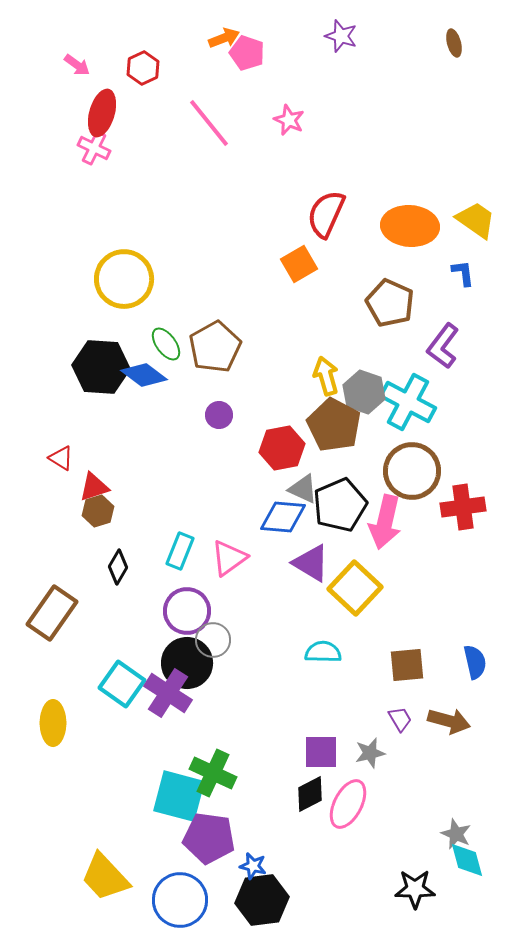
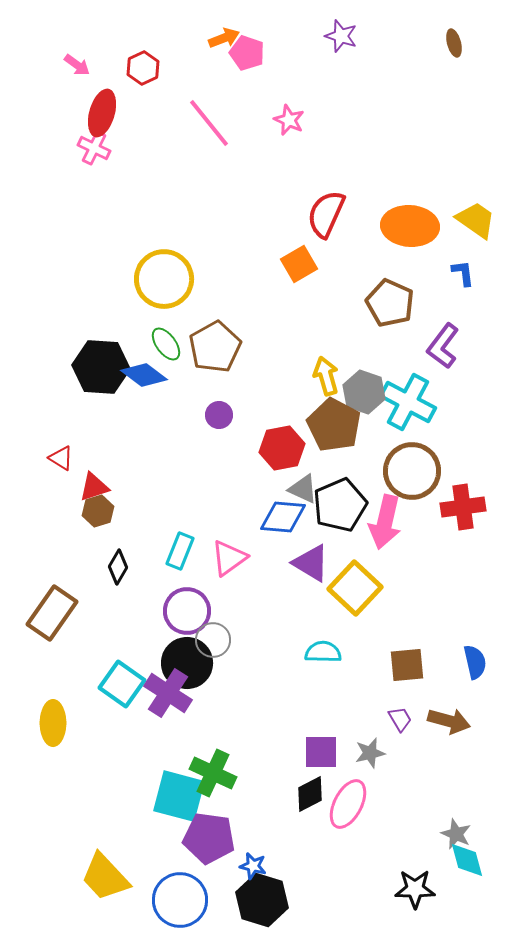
yellow circle at (124, 279): moved 40 px right
black hexagon at (262, 900): rotated 24 degrees clockwise
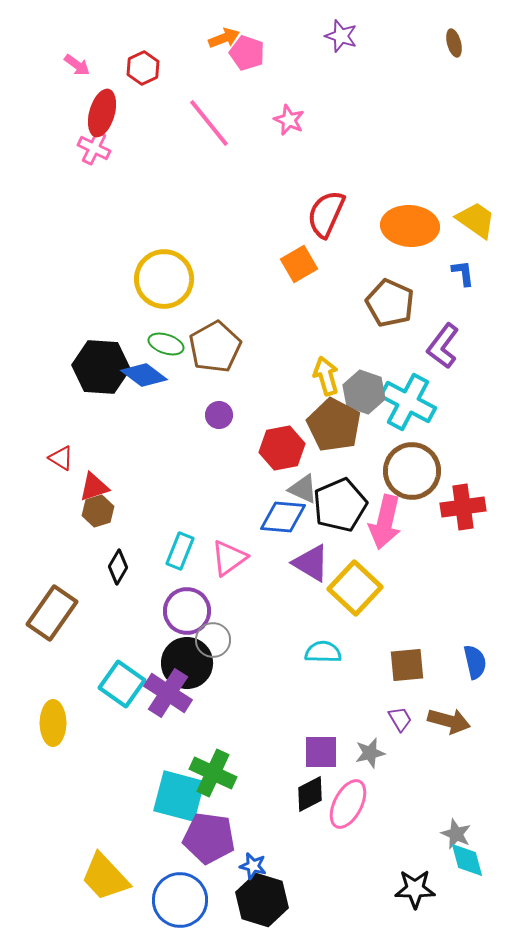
green ellipse at (166, 344): rotated 36 degrees counterclockwise
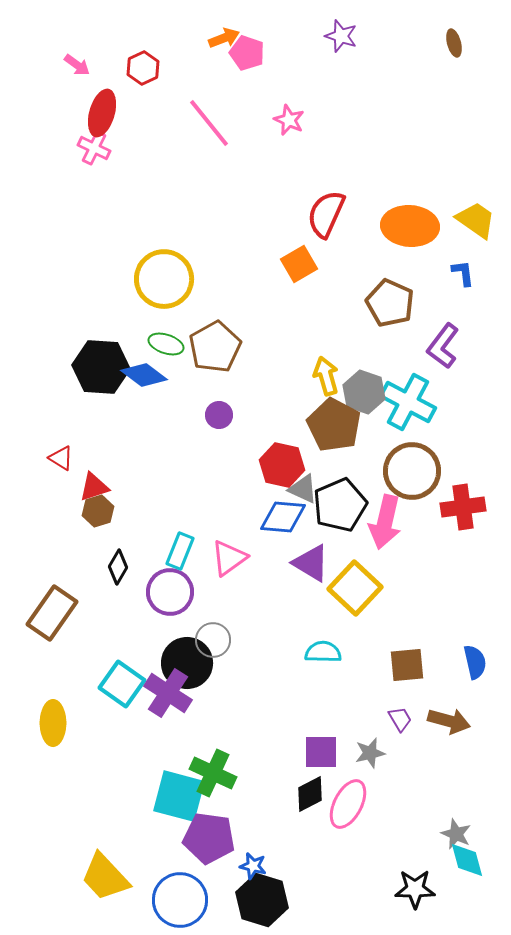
red hexagon at (282, 448): moved 17 px down; rotated 24 degrees clockwise
purple circle at (187, 611): moved 17 px left, 19 px up
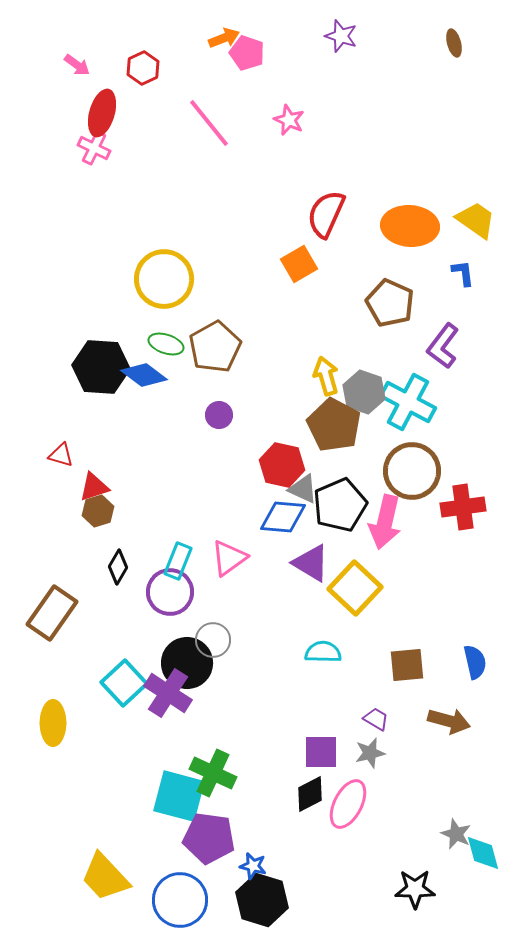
red triangle at (61, 458): moved 3 px up; rotated 16 degrees counterclockwise
cyan rectangle at (180, 551): moved 2 px left, 10 px down
cyan square at (122, 684): moved 2 px right, 1 px up; rotated 12 degrees clockwise
purple trapezoid at (400, 719): moved 24 px left; rotated 28 degrees counterclockwise
cyan diamond at (467, 860): moved 16 px right, 7 px up
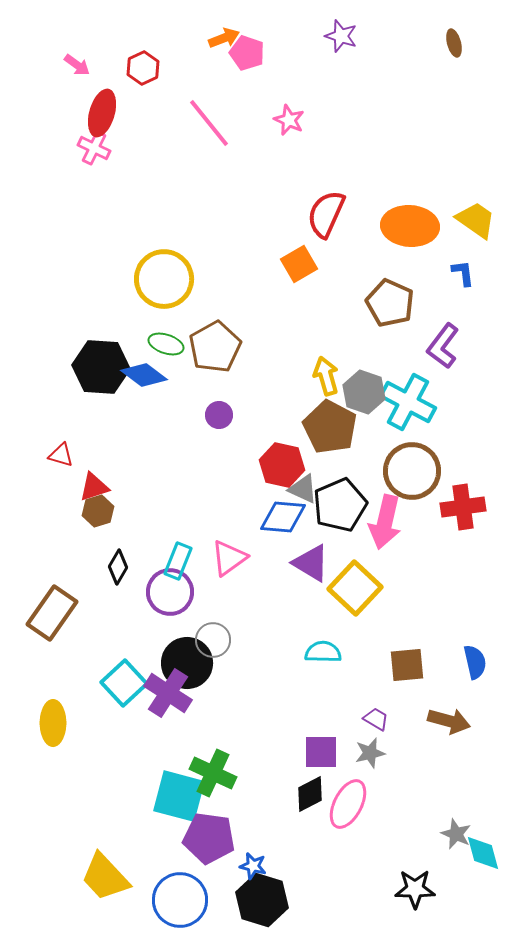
brown pentagon at (334, 425): moved 4 px left, 2 px down
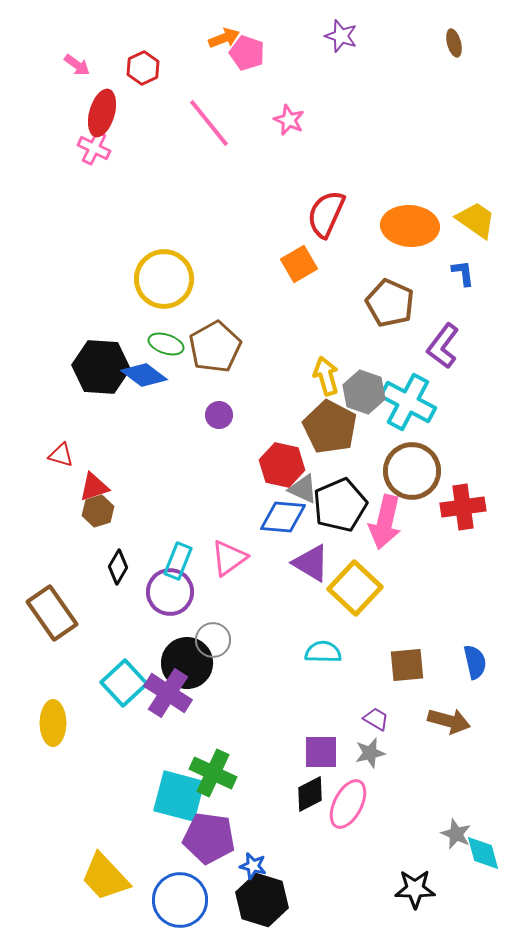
brown rectangle at (52, 613): rotated 70 degrees counterclockwise
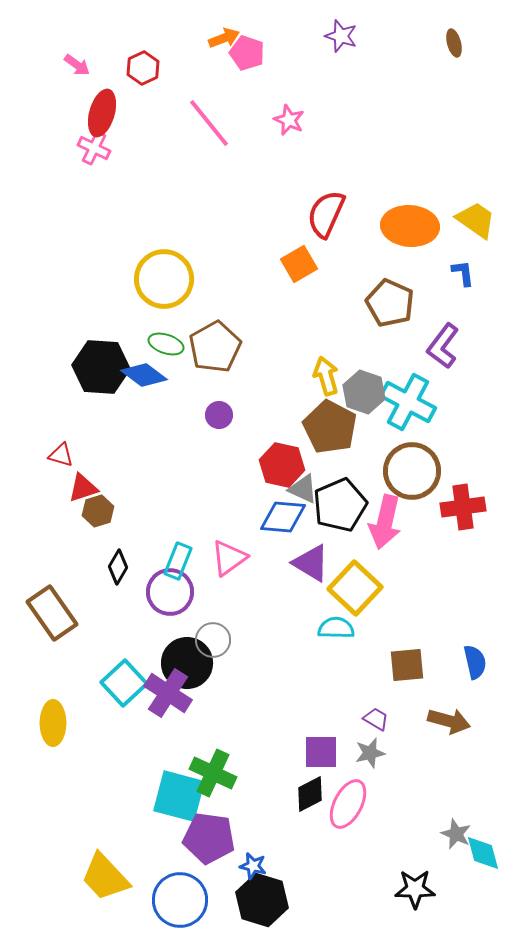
red triangle at (94, 487): moved 11 px left, 1 px down
cyan semicircle at (323, 652): moved 13 px right, 24 px up
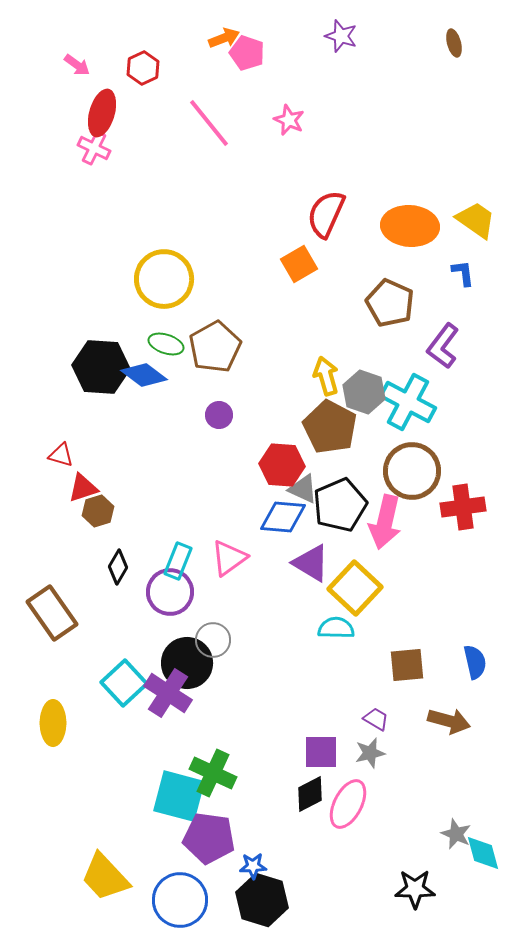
red hexagon at (282, 465): rotated 9 degrees counterclockwise
blue star at (253, 866): rotated 16 degrees counterclockwise
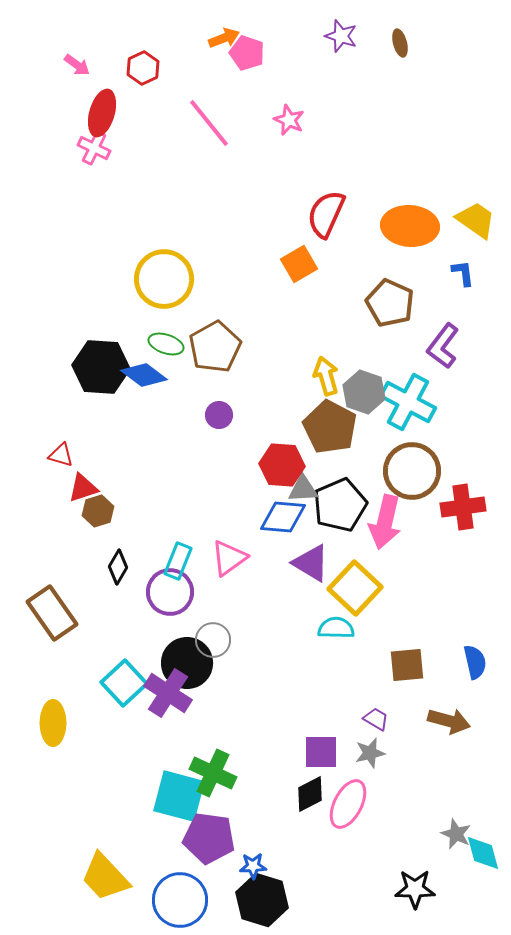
brown ellipse at (454, 43): moved 54 px left
gray triangle at (303, 489): rotated 28 degrees counterclockwise
